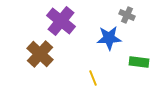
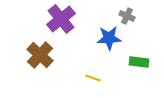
gray cross: moved 1 px down
purple cross: moved 2 px up; rotated 12 degrees clockwise
brown cross: moved 1 px down
yellow line: rotated 49 degrees counterclockwise
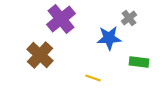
gray cross: moved 2 px right, 2 px down; rotated 28 degrees clockwise
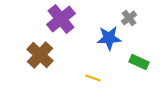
green rectangle: rotated 18 degrees clockwise
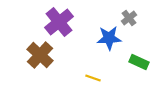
purple cross: moved 2 px left, 3 px down
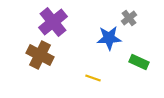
purple cross: moved 6 px left
brown cross: rotated 16 degrees counterclockwise
